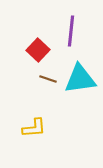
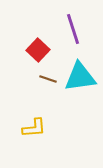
purple line: moved 2 px right, 2 px up; rotated 24 degrees counterclockwise
cyan triangle: moved 2 px up
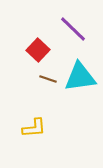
purple line: rotated 28 degrees counterclockwise
